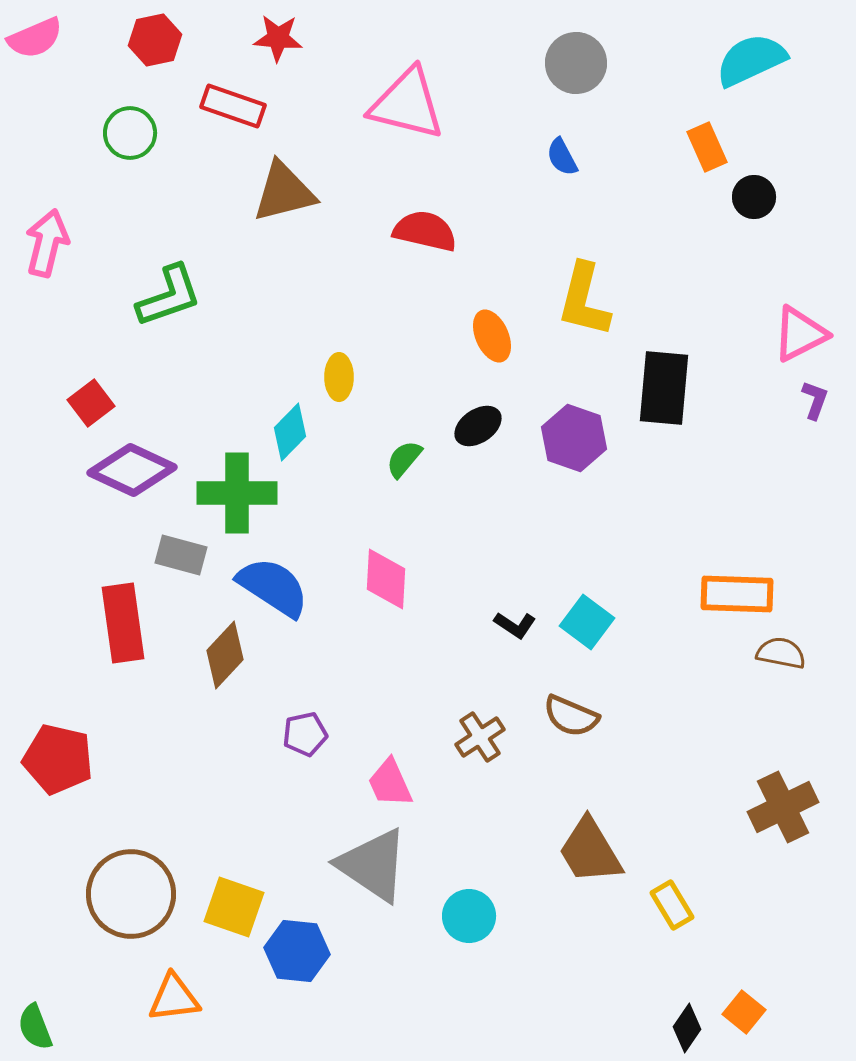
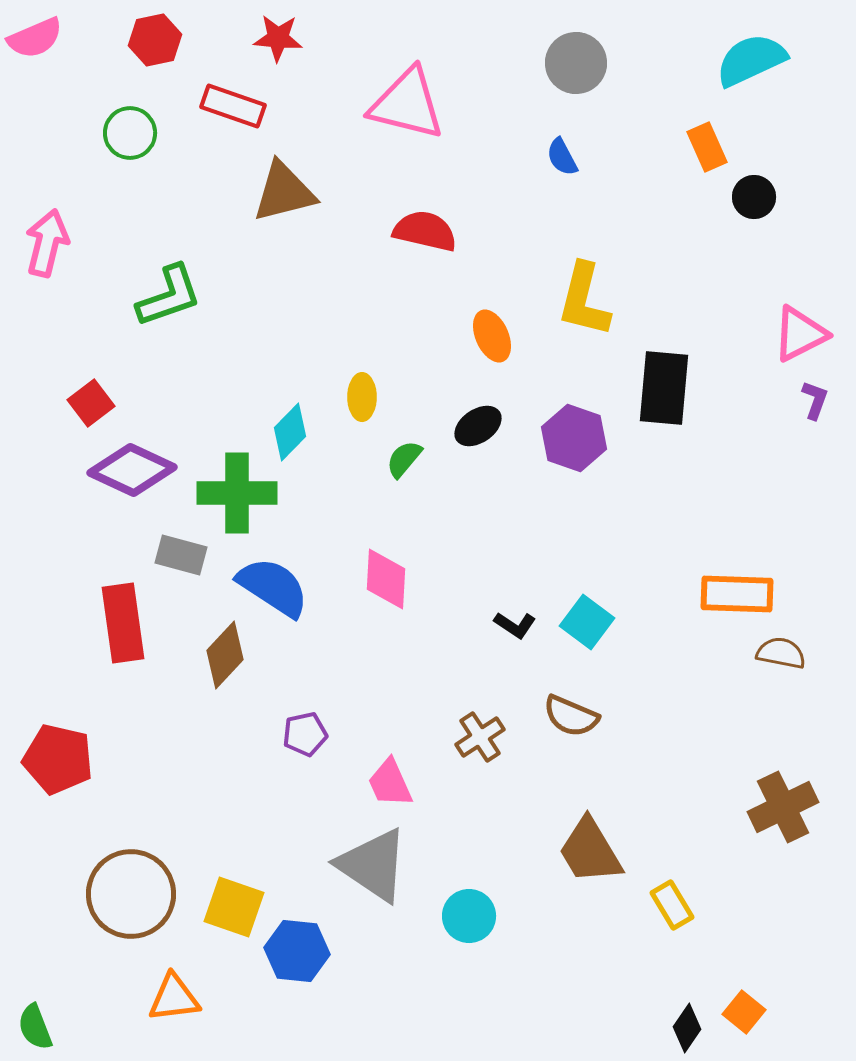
yellow ellipse at (339, 377): moved 23 px right, 20 px down
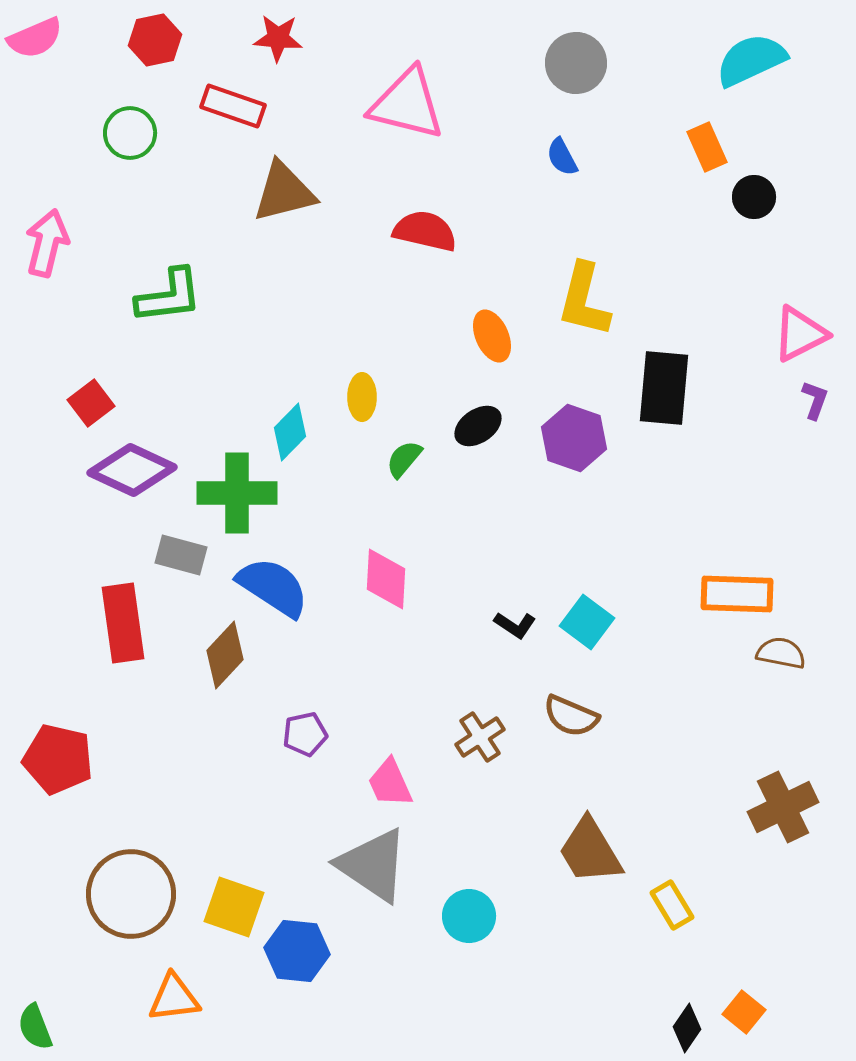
green L-shape at (169, 296): rotated 12 degrees clockwise
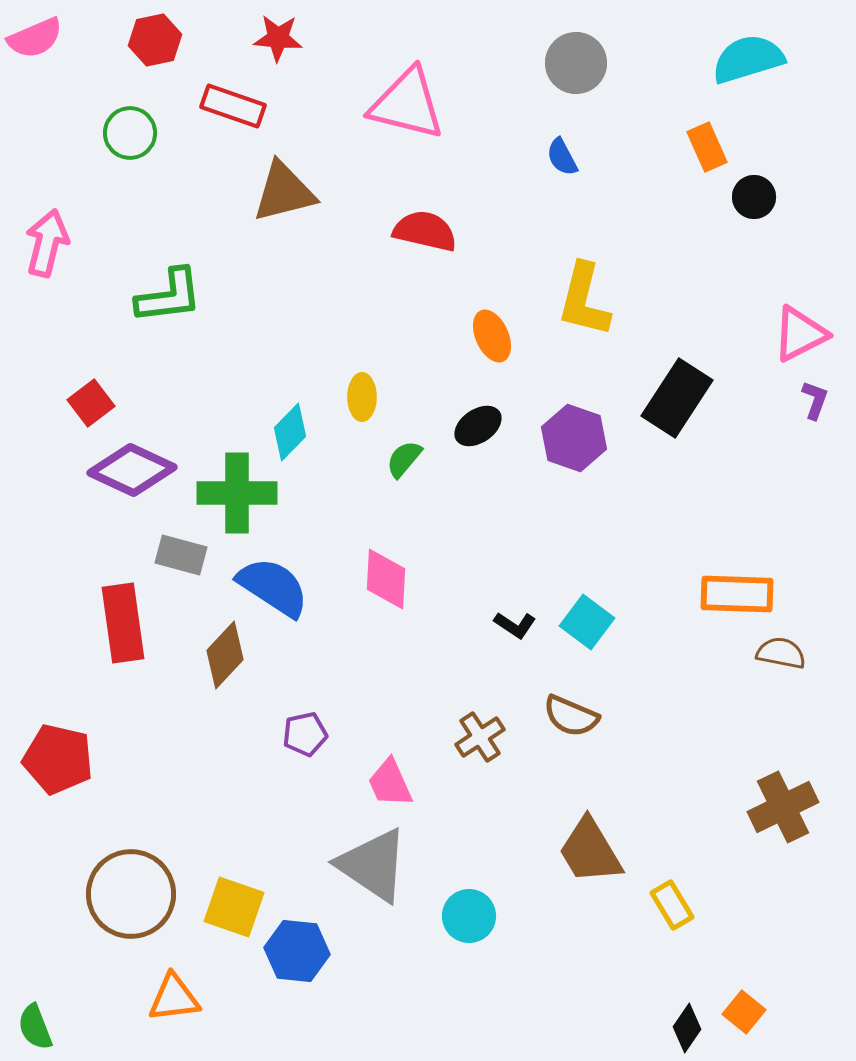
cyan semicircle at (751, 60): moved 3 px left, 1 px up; rotated 8 degrees clockwise
black rectangle at (664, 388): moved 13 px right, 10 px down; rotated 28 degrees clockwise
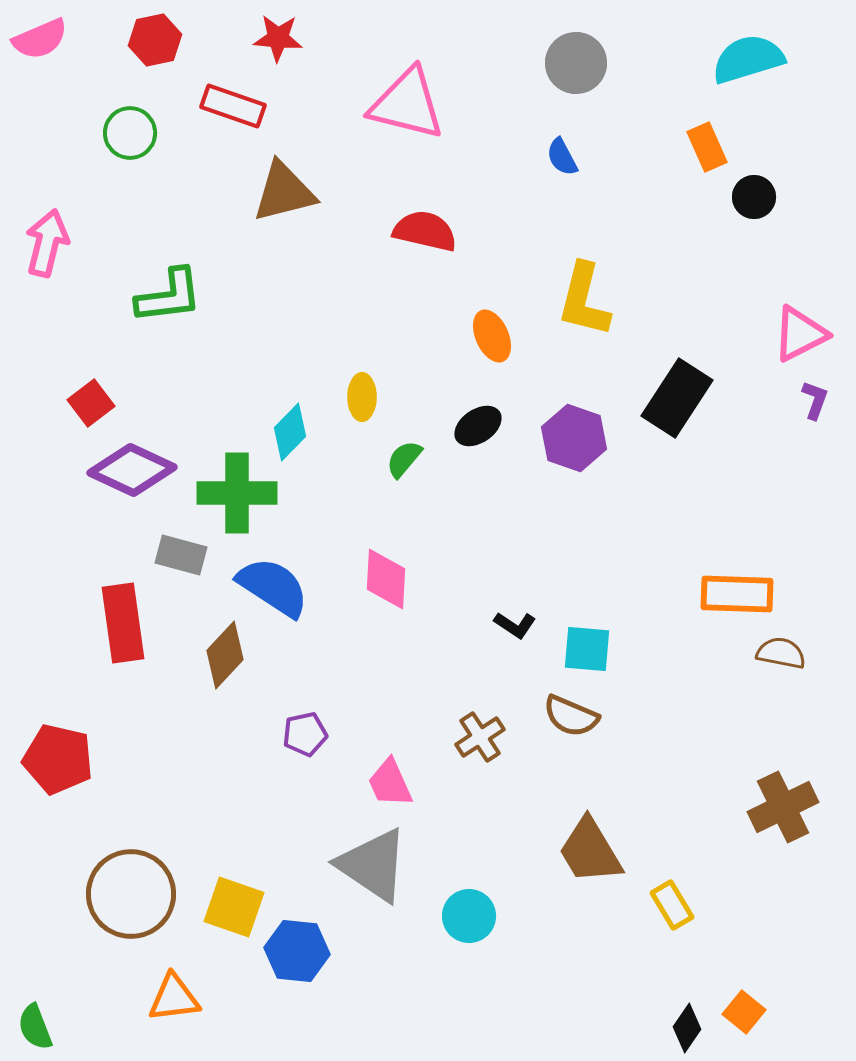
pink semicircle at (35, 38): moved 5 px right, 1 px down
cyan square at (587, 622): moved 27 px down; rotated 32 degrees counterclockwise
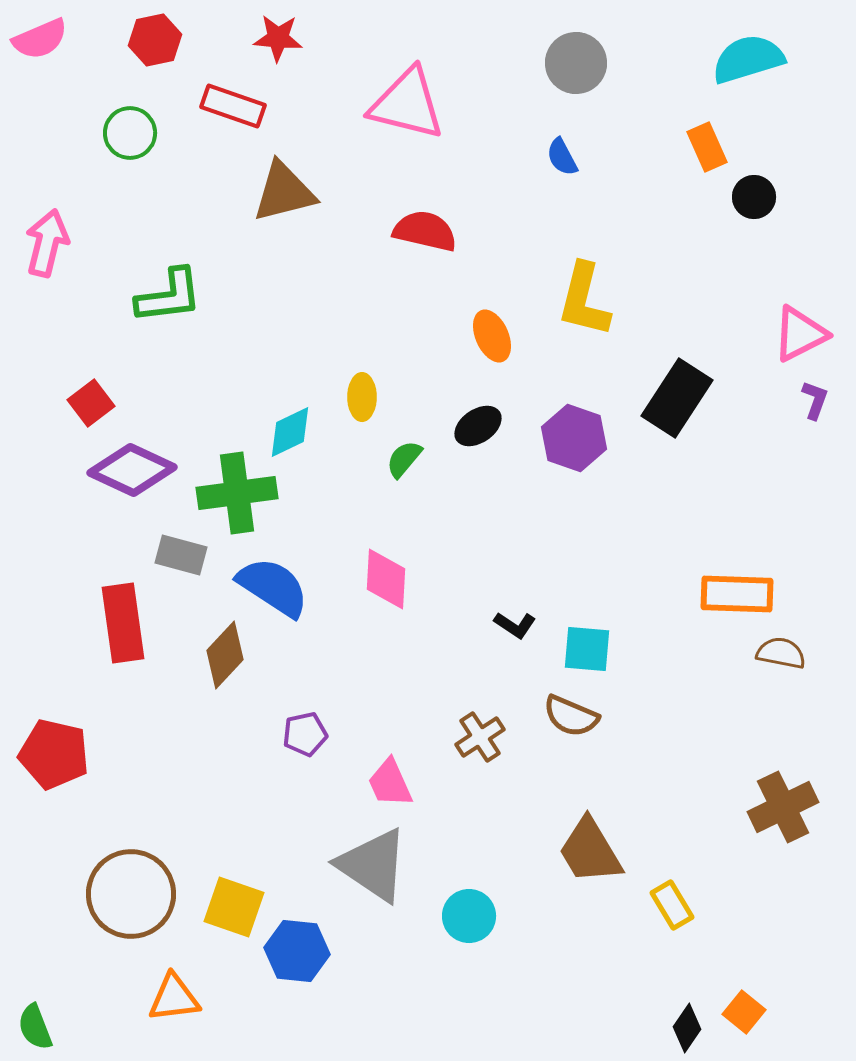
cyan diamond at (290, 432): rotated 20 degrees clockwise
green cross at (237, 493): rotated 8 degrees counterclockwise
red pentagon at (58, 759): moved 4 px left, 5 px up
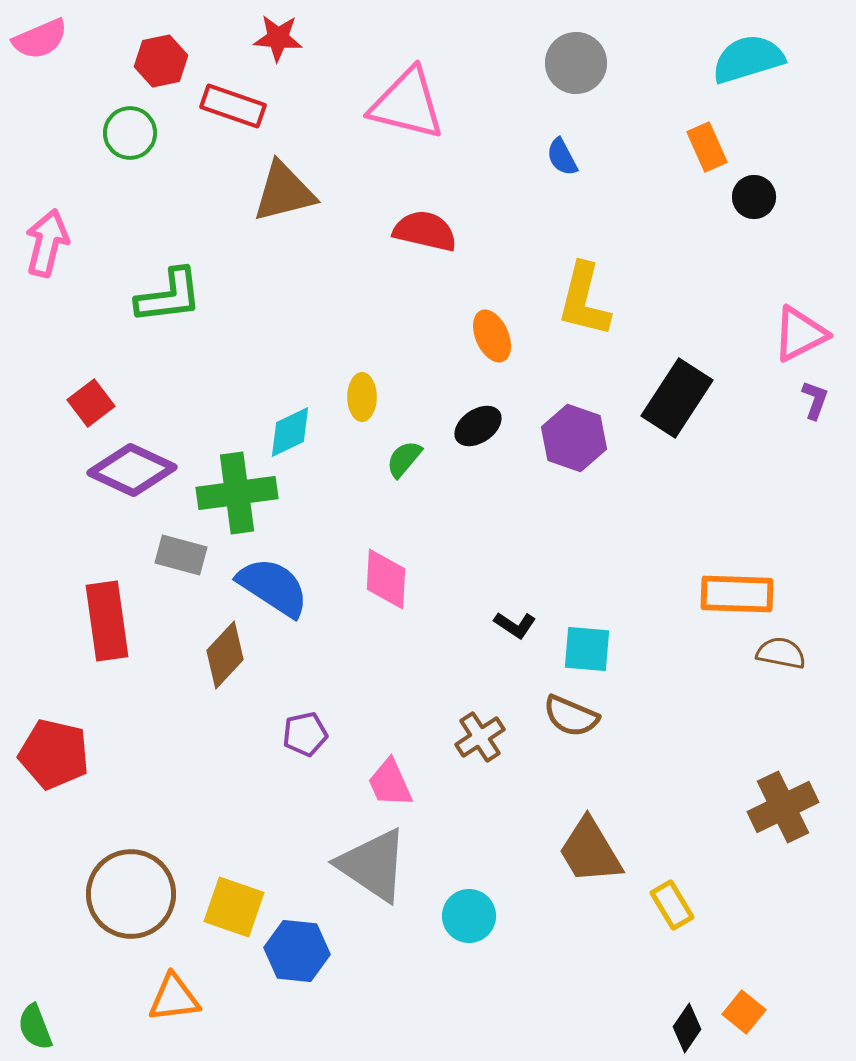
red hexagon at (155, 40): moved 6 px right, 21 px down
red rectangle at (123, 623): moved 16 px left, 2 px up
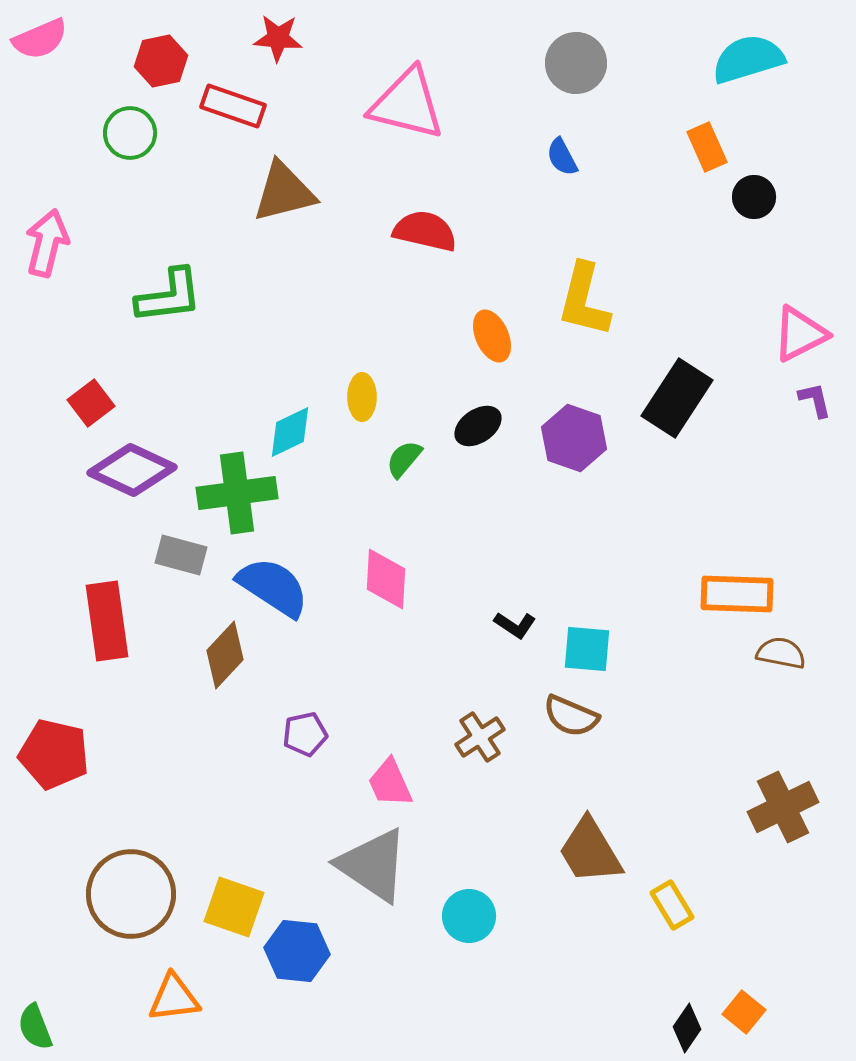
purple L-shape at (815, 400): rotated 33 degrees counterclockwise
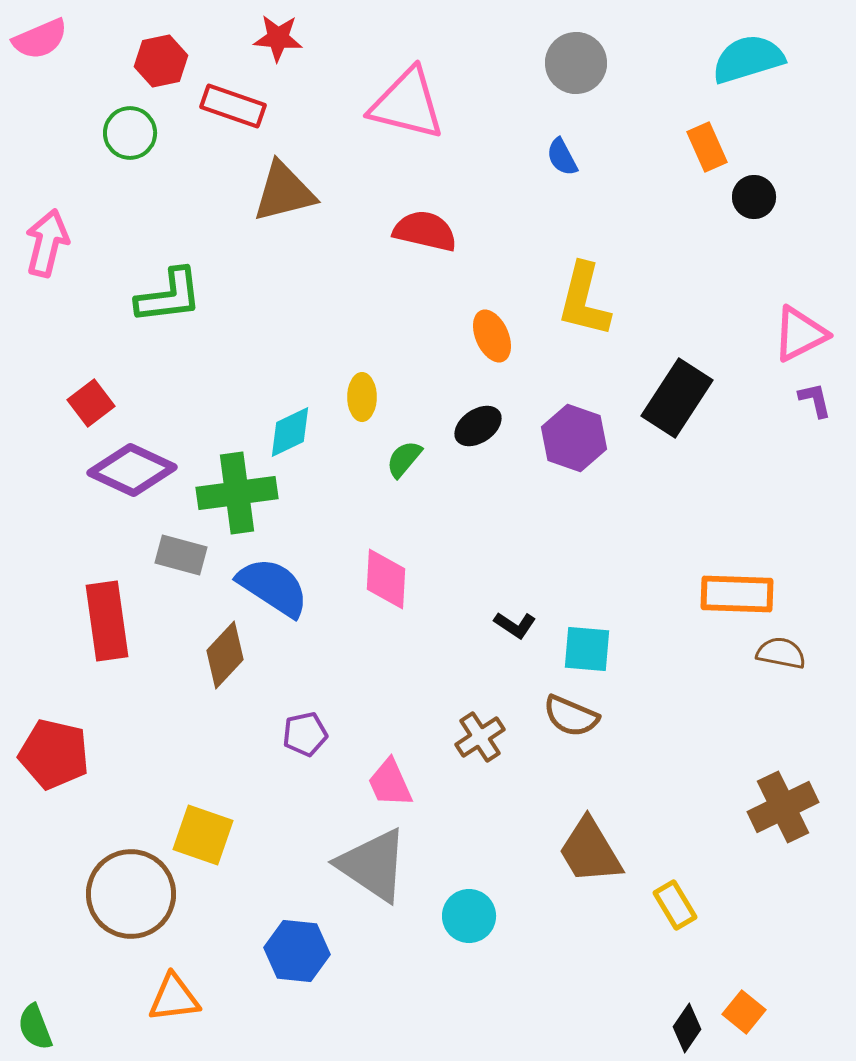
yellow rectangle at (672, 905): moved 3 px right
yellow square at (234, 907): moved 31 px left, 72 px up
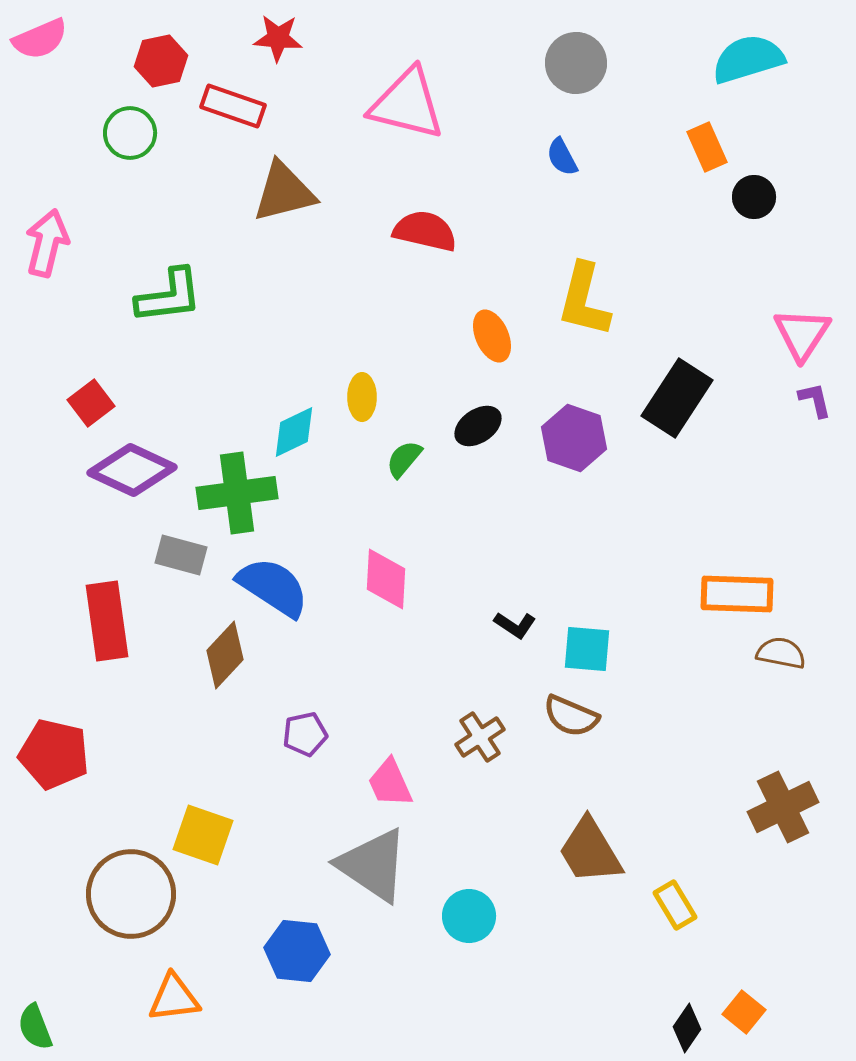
pink triangle at (800, 334): moved 2 px right; rotated 30 degrees counterclockwise
cyan diamond at (290, 432): moved 4 px right
